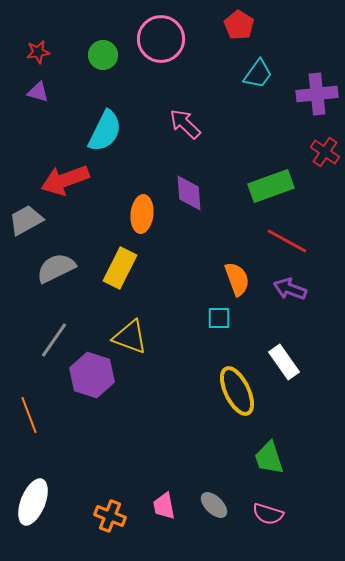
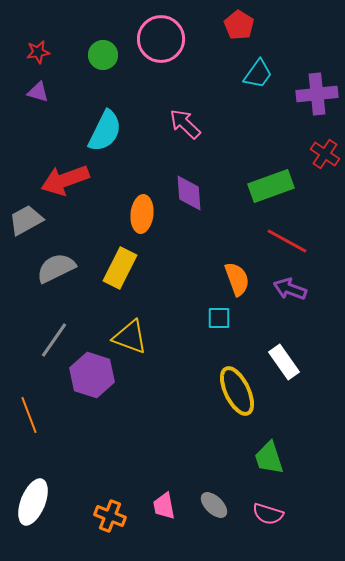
red cross: moved 2 px down
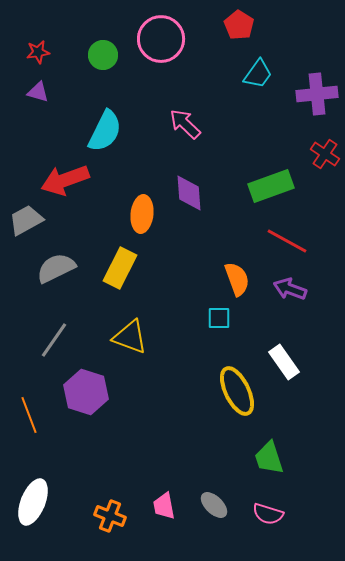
purple hexagon: moved 6 px left, 17 px down
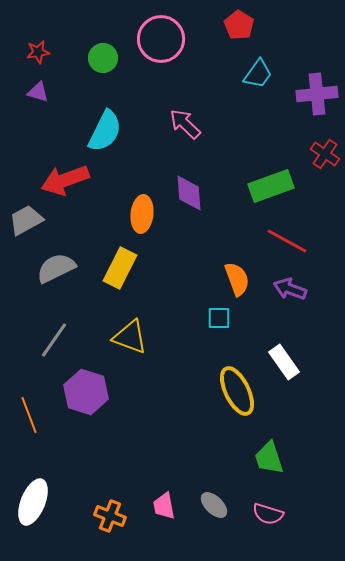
green circle: moved 3 px down
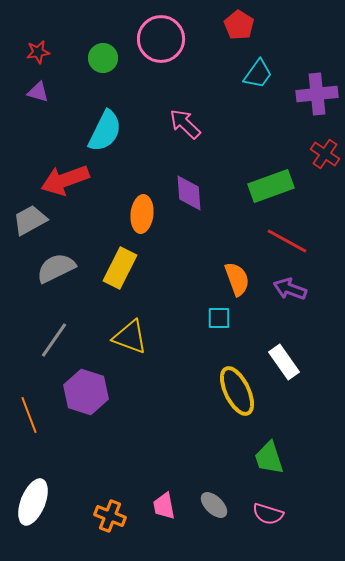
gray trapezoid: moved 4 px right
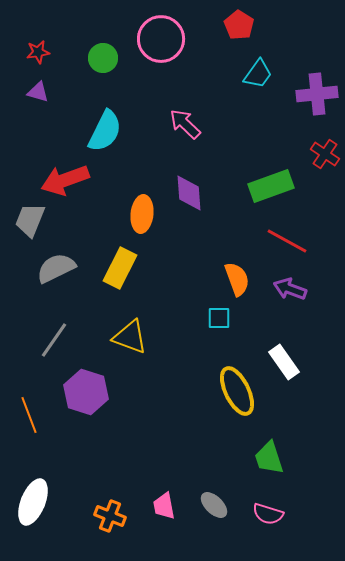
gray trapezoid: rotated 39 degrees counterclockwise
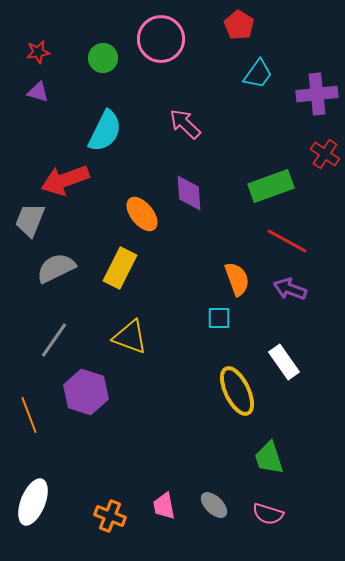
orange ellipse: rotated 45 degrees counterclockwise
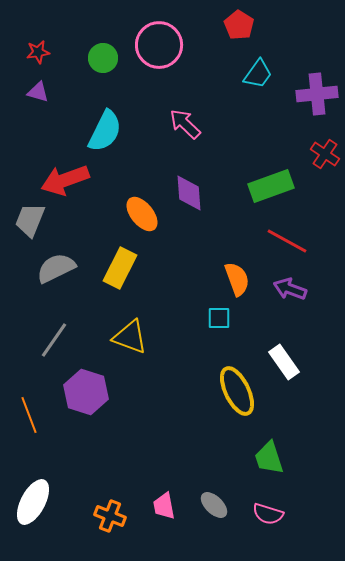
pink circle: moved 2 px left, 6 px down
white ellipse: rotated 6 degrees clockwise
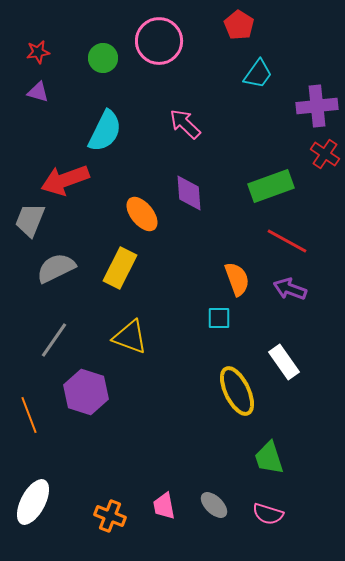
pink circle: moved 4 px up
purple cross: moved 12 px down
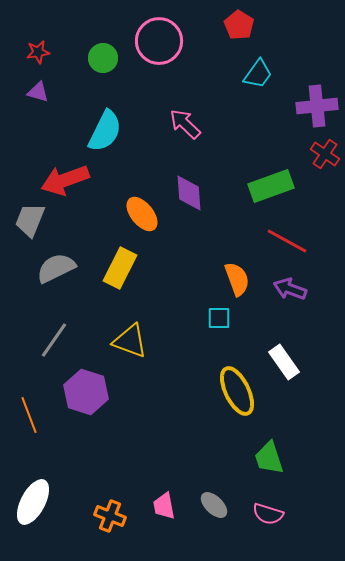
yellow triangle: moved 4 px down
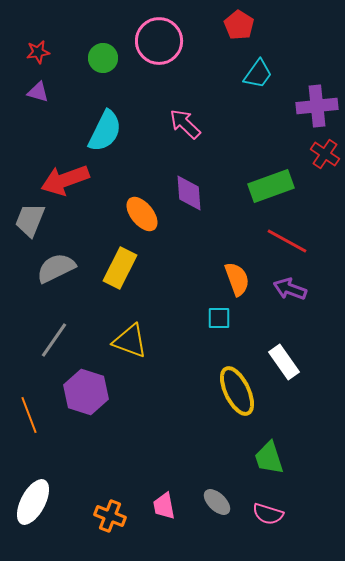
gray ellipse: moved 3 px right, 3 px up
